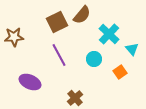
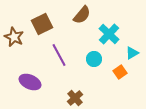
brown square: moved 15 px left, 2 px down
brown star: rotated 30 degrees clockwise
cyan triangle: moved 4 px down; rotated 40 degrees clockwise
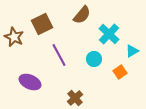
cyan triangle: moved 2 px up
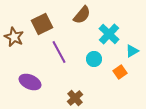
purple line: moved 3 px up
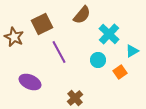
cyan circle: moved 4 px right, 1 px down
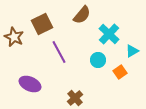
purple ellipse: moved 2 px down
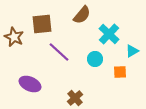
brown square: rotated 20 degrees clockwise
purple line: rotated 20 degrees counterclockwise
cyan circle: moved 3 px left, 1 px up
orange square: rotated 32 degrees clockwise
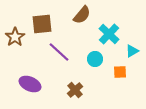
brown star: moved 1 px right; rotated 12 degrees clockwise
brown cross: moved 8 px up
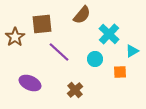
purple ellipse: moved 1 px up
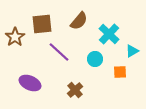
brown semicircle: moved 3 px left, 6 px down
